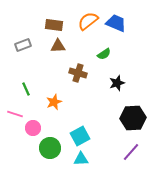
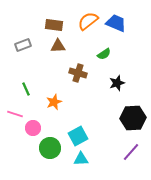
cyan square: moved 2 px left
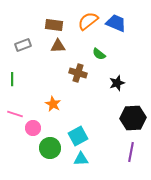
green semicircle: moved 5 px left; rotated 72 degrees clockwise
green line: moved 14 px left, 10 px up; rotated 24 degrees clockwise
orange star: moved 1 px left, 2 px down; rotated 21 degrees counterclockwise
purple line: rotated 30 degrees counterclockwise
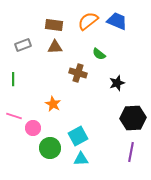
blue trapezoid: moved 1 px right, 2 px up
brown triangle: moved 3 px left, 1 px down
green line: moved 1 px right
pink line: moved 1 px left, 2 px down
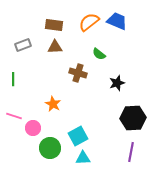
orange semicircle: moved 1 px right, 1 px down
cyan triangle: moved 2 px right, 1 px up
